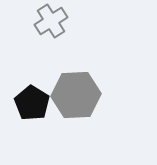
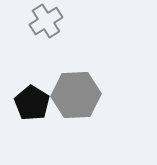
gray cross: moved 5 px left
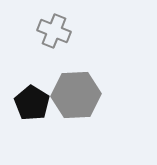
gray cross: moved 8 px right, 10 px down; rotated 36 degrees counterclockwise
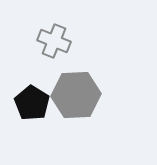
gray cross: moved 10 px down
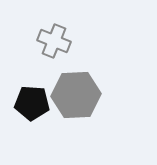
black pentagon: rotated 28 degrees counterclockwise
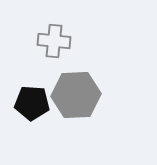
gray cross: rotated 16 degrees counterclockwise
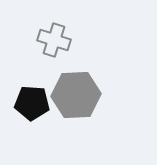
gray cross: moved 1 px up; rotated 12 degrees clockwise
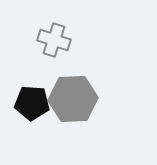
gray hexagon: moved 3 px left, 4 px down
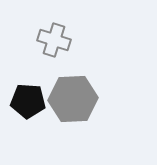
black pentagon: moved 4 px left, 2 px up
